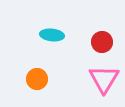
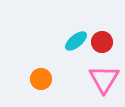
cyan ellipse: moved 24 px right, 6 px down; rotated 45 degrees counterclockwise
orange circle: moved 4 px right
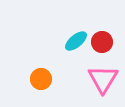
pink triangle: moved 1 px left
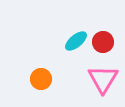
red circle: moved 1 px right
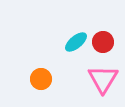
cyan ellipse: moved 1 px down
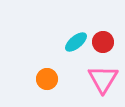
orange circle: moved 6 px right
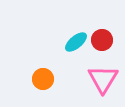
red circle: moved 1 px left, 2 px up
orange circle: moved 4 px left
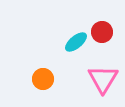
red circle: moved 8 px up
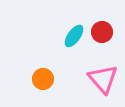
cyan ellipse: moved 2 px left, 6 px up; rotated 15 degrees counterclockwise
pink triangle: rotated 12 degrees counterclockwise
